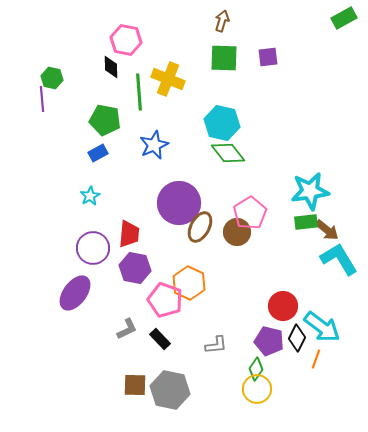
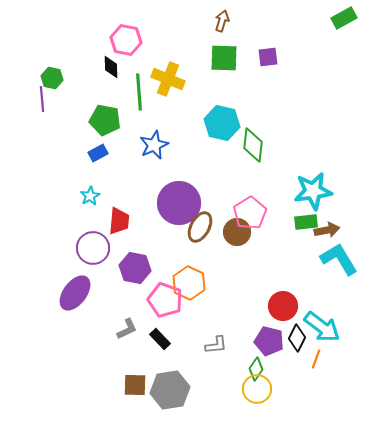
green diamond at (228, 153): moved 25 px right, 8 px up; rotated 44 degrees clockwise
cyan star at (310, 191): moved 3 px right
brown arrow at (327, 230): rotated 50 degrees counterclockwise
red trapezoid at (129, 234): moved 10 px left, 13 px up
gray hexagon at (170, 390): rotated 21 degrees counterclockwise
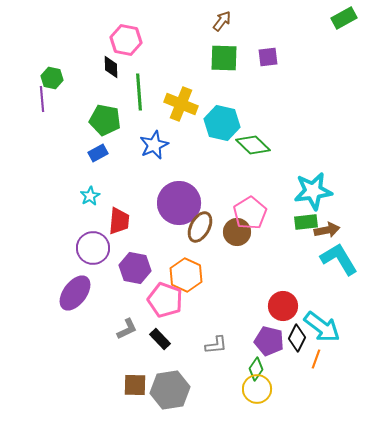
brown arrow at (222, 21): rotated 20 degrees clockwise
yellow cross at (168, 79): moved 13 px right, 25 px down
green diamond at (253, 145): rotated 52 degrees counterclockwise
orange hexagon at (189, 283): moved 3 px left, 8 px up
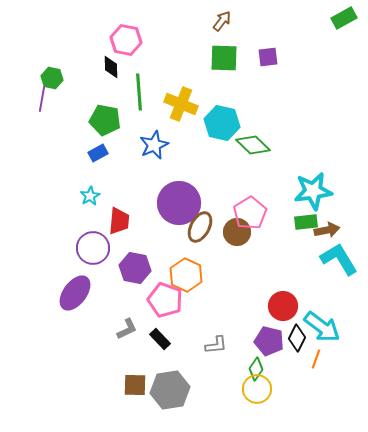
purple line at (42, 99): rotated 15 degrees clockwise
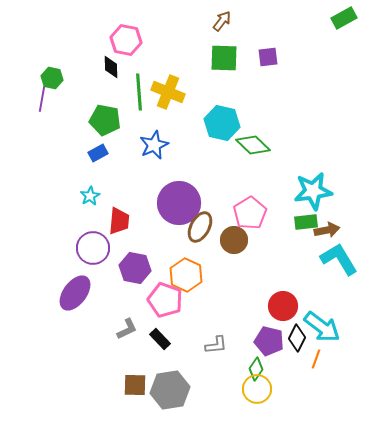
yellow cross at (181, 104): moved 13 px left, 12 px up
brown circle at (237, 232): moved 3 px left, 8 px down
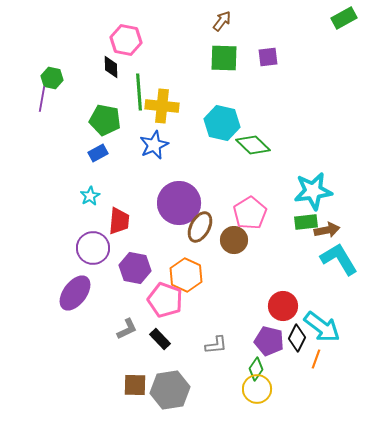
yellow cross at (168, 92): moved 6 px left, 14 px down; rotated 16 degrees counterclockwise
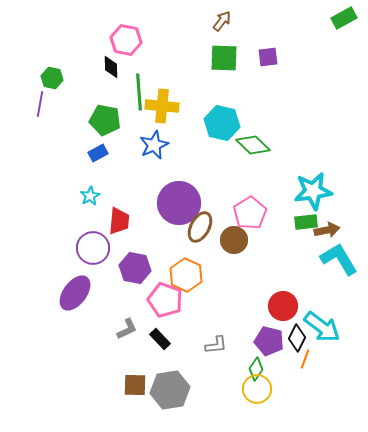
purple line at (42, 99): moved 2 px left, 5 px down
orange line at (316, 359): moved 11 px left
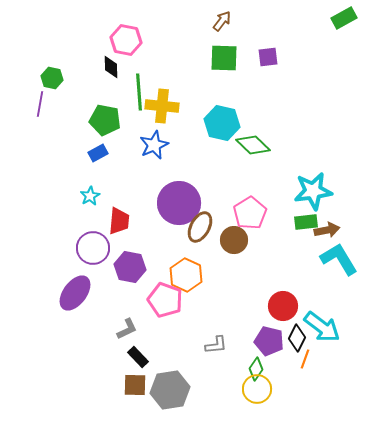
purple hexagon at (135, 268): moved 5 px left, 1 px up
black rectangle at (160, 339): moved 22 px left, 18 px down
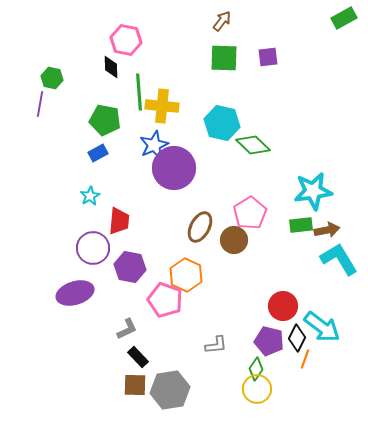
purple circle at (179, 203): moved 5 px left, 35 px up
green rectangle at (306, 222): moved 5 px left, 3 px down
purple ellipse at (75, 293): rotated 36 degrees clockwise
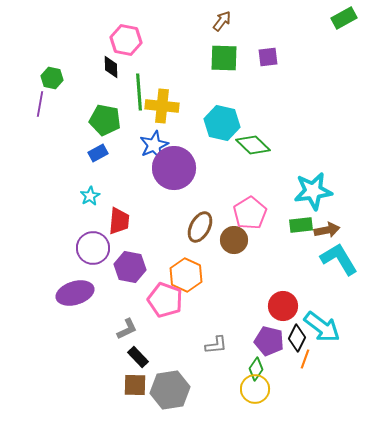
yellow circle at (257, 389): moved 2 px left
